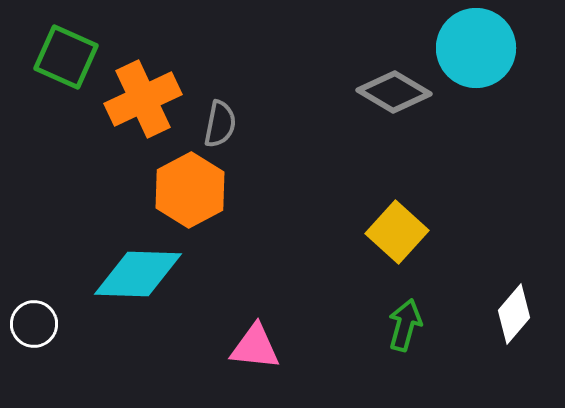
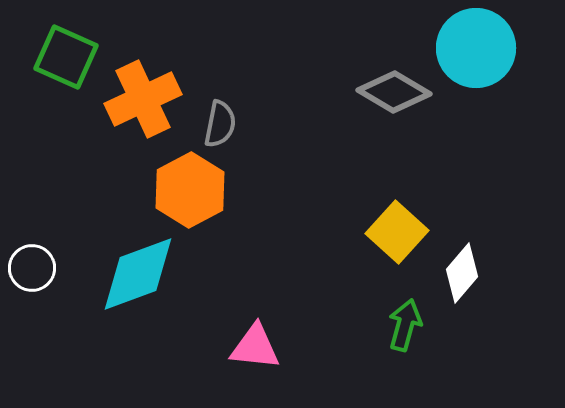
cyan diamond: rotated 22 degrees counterclockwise
white diamond: moved 52 px left, 41 px up
white circle: moved 2 px left, 56 px up
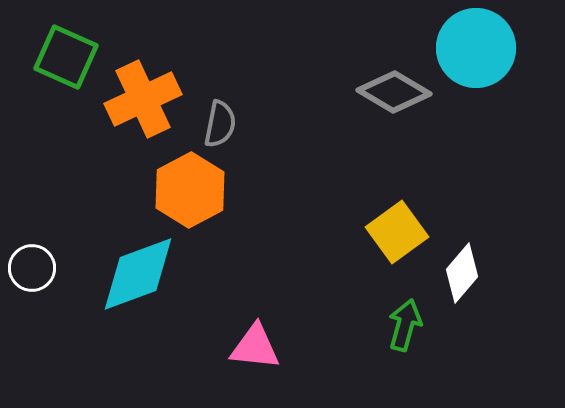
yellow square: rotated 12 degrees clockwise
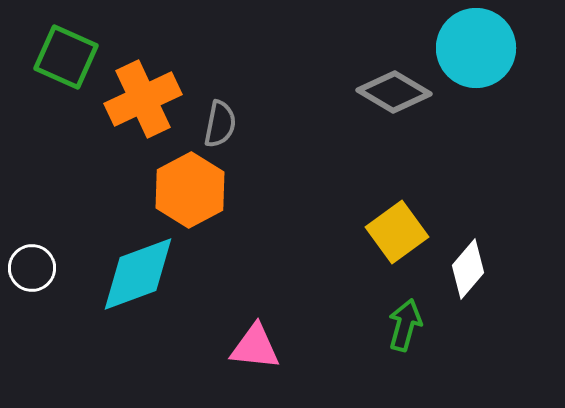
white diamond: moved 6 px right, 4 px up
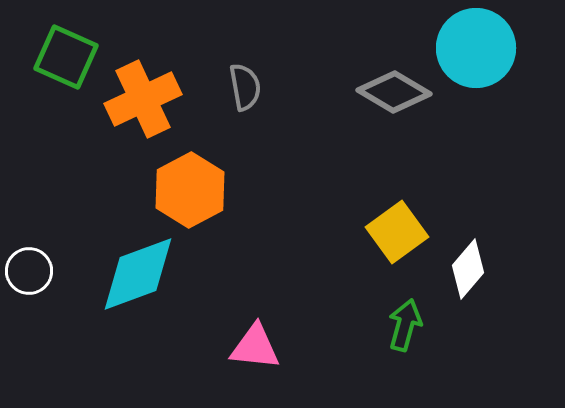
gray semicircle: moved 25 px right, 37 px up; rotated 21 degrees counterclockwise
white circle: moved 3 px left, 3 px down
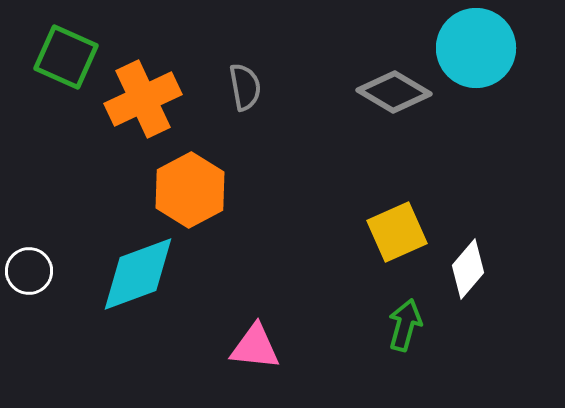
yellow square: rotated 12 degrees clockwise
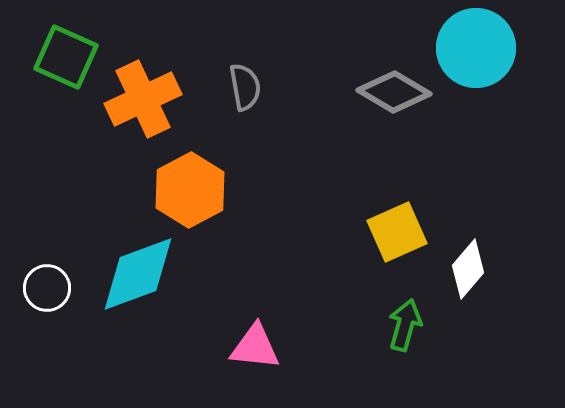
white circle: moved 18 px right, 17 px down
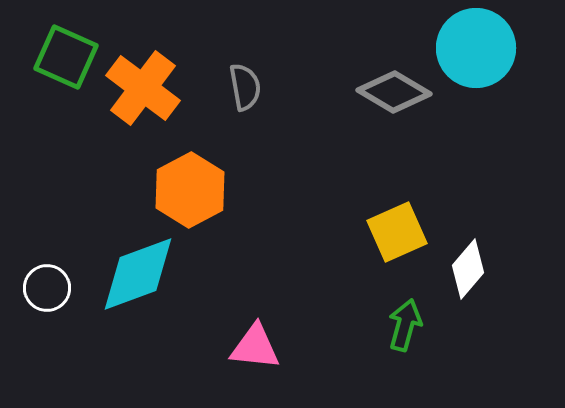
orange cross: moved 11 px up; rotated 28 degrees counterclockwise
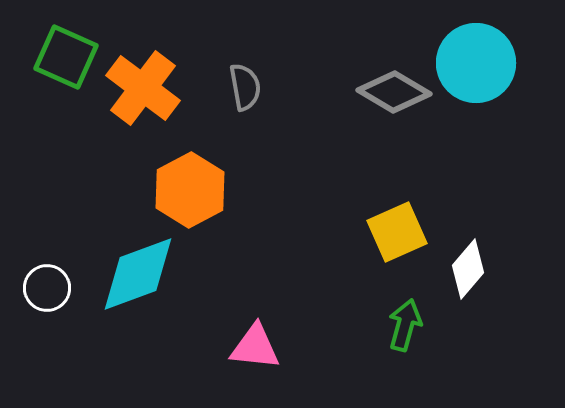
cyan circle: moved 15 px down
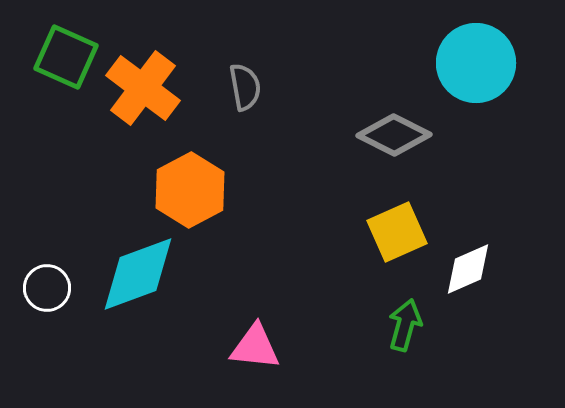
gray diamond: moved 43 px down; rotated 4 degrees counterclockwise
white diamond: rotated 26 degrees clockwise
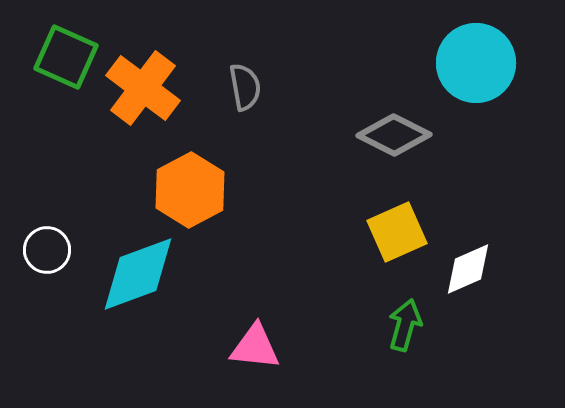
white circle: moved 38 px up
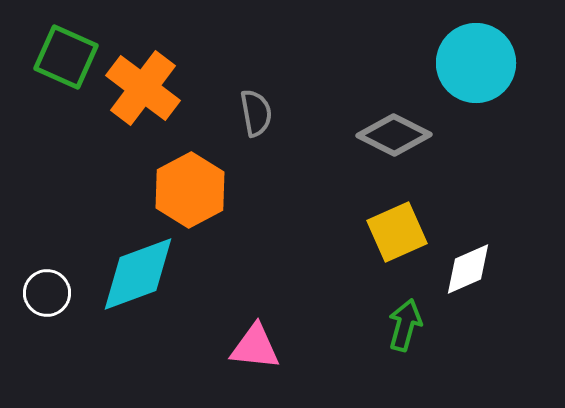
gray semicircle: moved 11 px right, 26 px down
white circle: moved 43 px down
